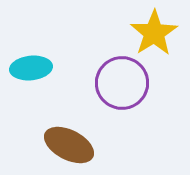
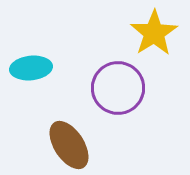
purple circle: moved 4 px left, 5 px down
brown ellipse: rotated 30 degrees clockwise
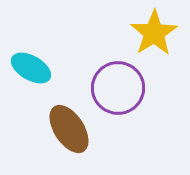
cyan ellipse: rotated 36 degrees clockwise
brown ellipse: moved 16 px up
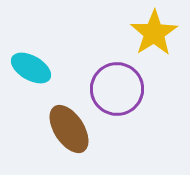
purple circle: moved 1 px left, 1 px down
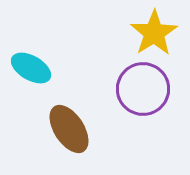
purple circle: moved 26 px right
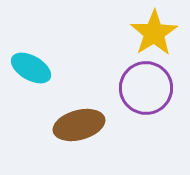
purple circle: moved 3 px right, 1 px up
brown ellipse: moved 10 px right, 4 px up; rotated 72 degrees counterclockwise
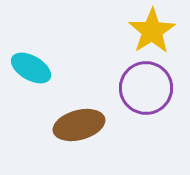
yellow star: moved 2 px left, 2 px up
